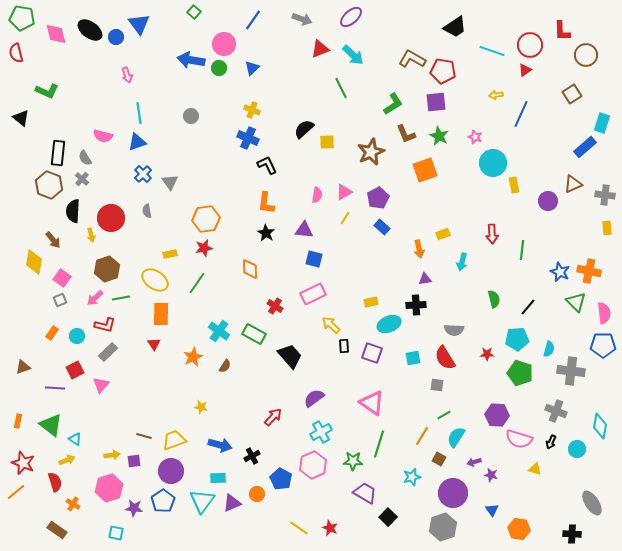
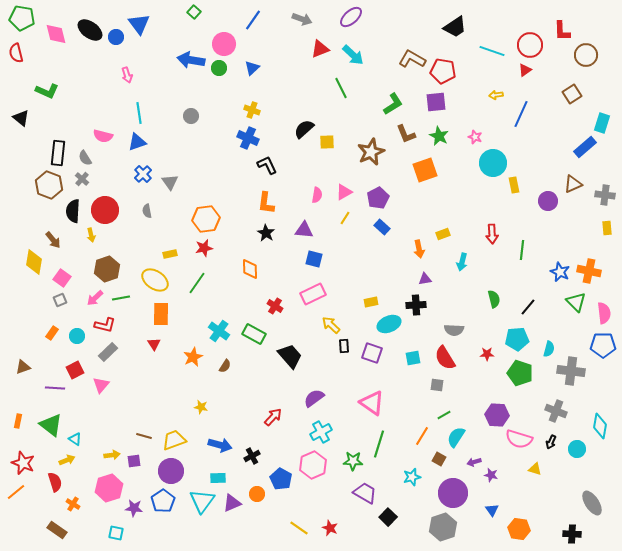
red circle at (111, 218): moved 6 px left, 8 px up
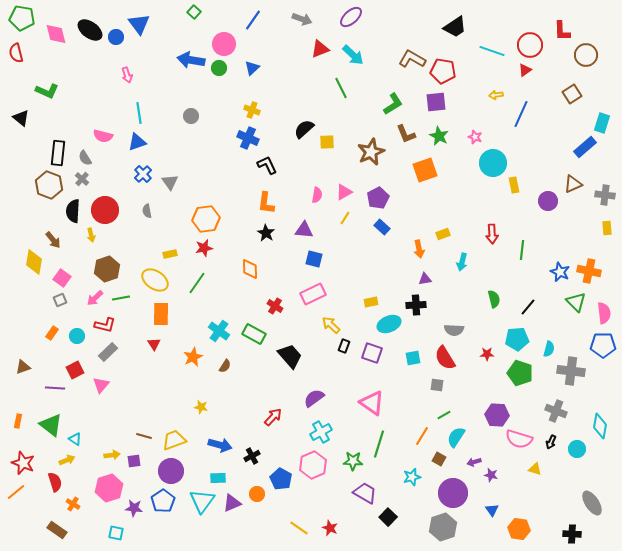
black rectangle at (344, 346): rotated 24 degrees clockwise
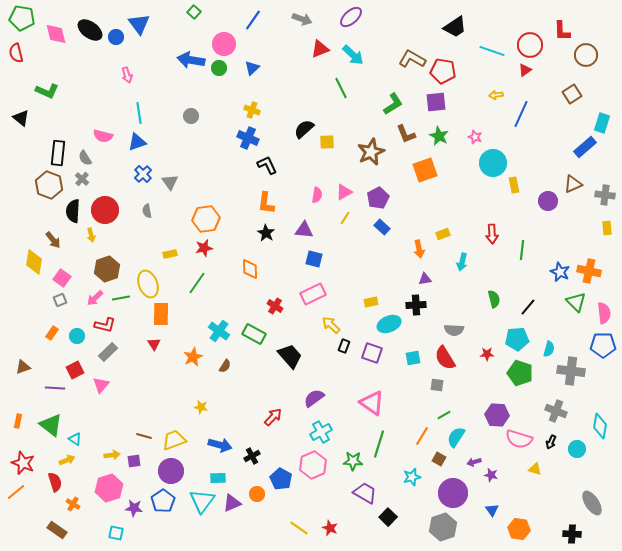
yellow ellipse at (155, 280): moved 7 px left, 4 px down; rotated 36 degrees clockwise
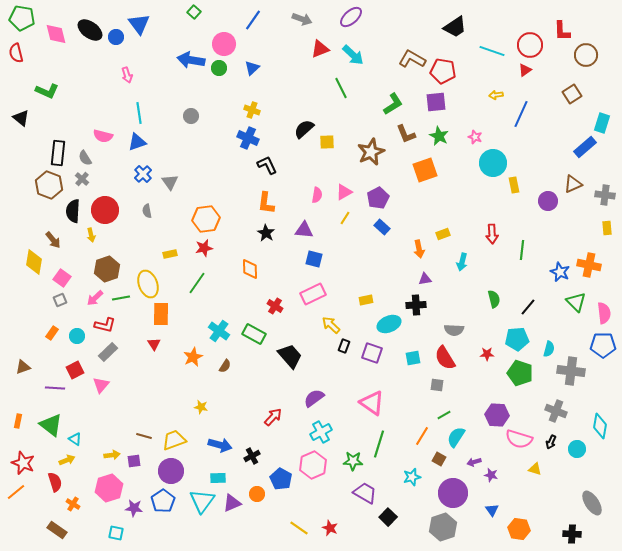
orange cross at (589, 271): moved 6 px up
yellow rectangle at (371, 302): moved 5 px left, 2 px up
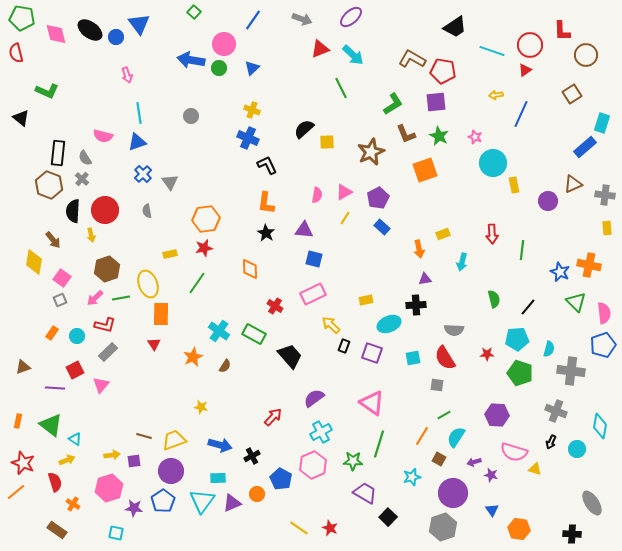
blue pentagon at (603, 345): rotated 20 degrees counterclockwise
pink semicircle at (519, 439): moved 5 px left, 13 px down
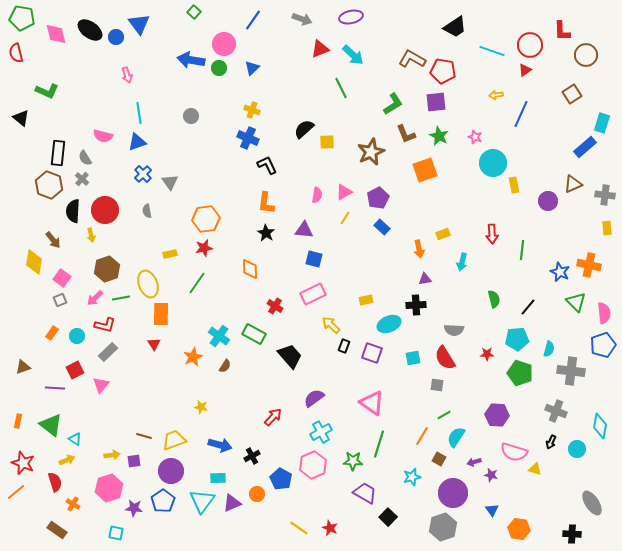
purple ellipse at (351, 17): rotated 30 degrees clockwise
cyan cross at (219, 331): moved 5 px down
